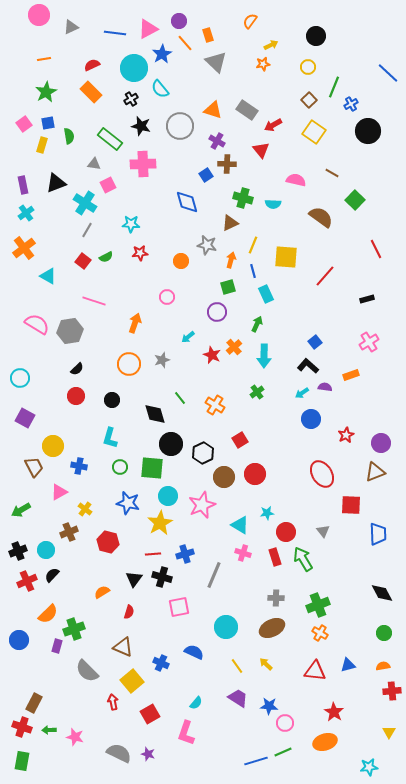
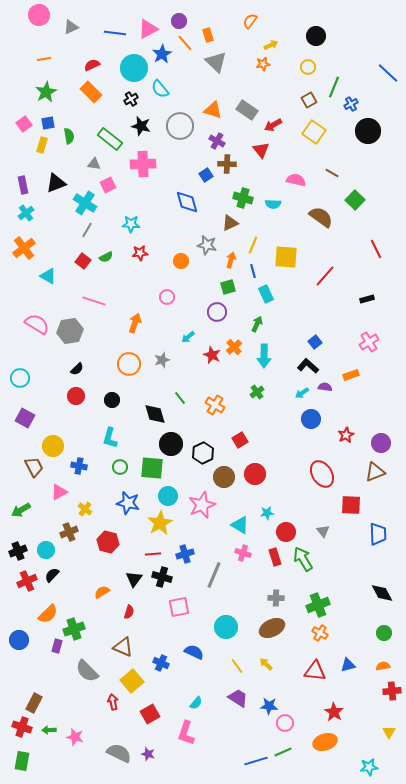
brown square at (309, 100): rotated 14 degrees clockwise
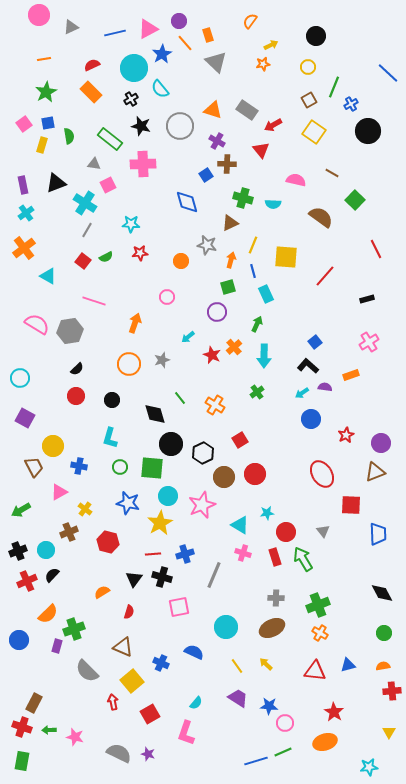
blue line at (115, 33): rotated 20 degrees counterclockwise
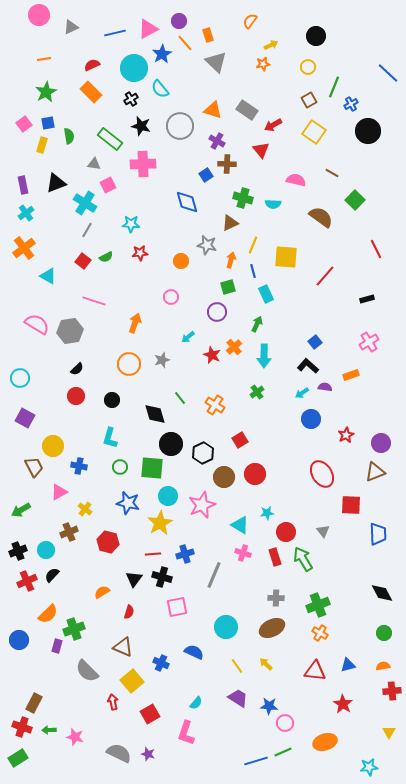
pink circle at (167, 297): moved 4 px right
pink square at (179, 607): moved 2 px left
red star at (334, 712): moved 9 px right, 8 px up
green rectangle at (22, 761): moved 4 px left, 3 px up; rotated 48 degrees clockwise
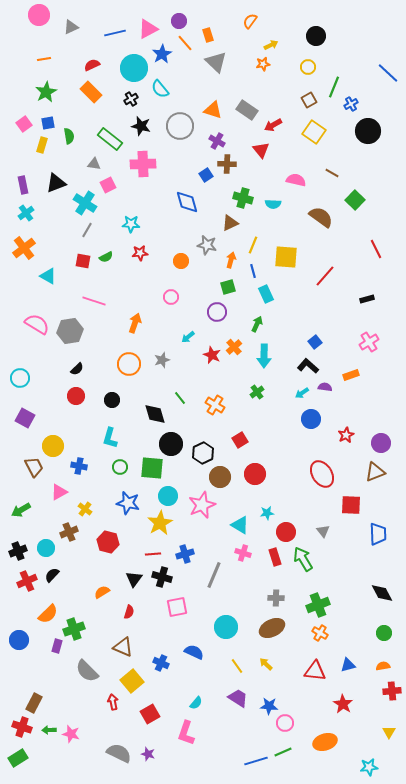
red square at (83, 261): rotated 28 degrees counterclockwise
brown circle at (224, 477): moved 4 px left
cyan circle at (46, 550): moved 2 px up
pink star at (75, 737): moved 4 px left, 3 px up
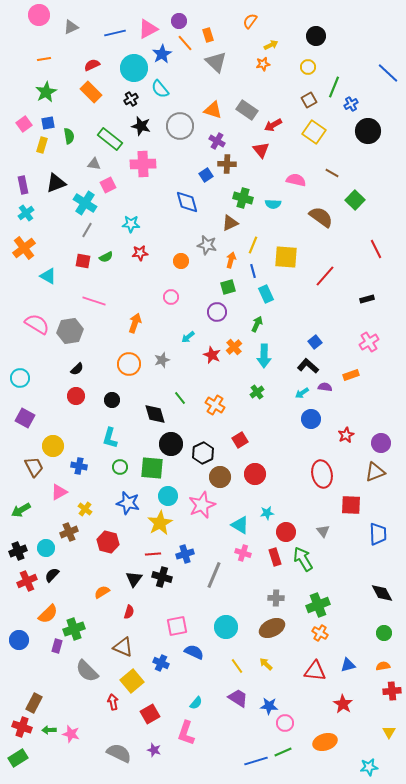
red ellipse at (322, 474): rotated 20 degrees clockwise
pink square at (177, 607): moved 19 px down
purple star at (148, 754): moved 6 px right, 4 px up
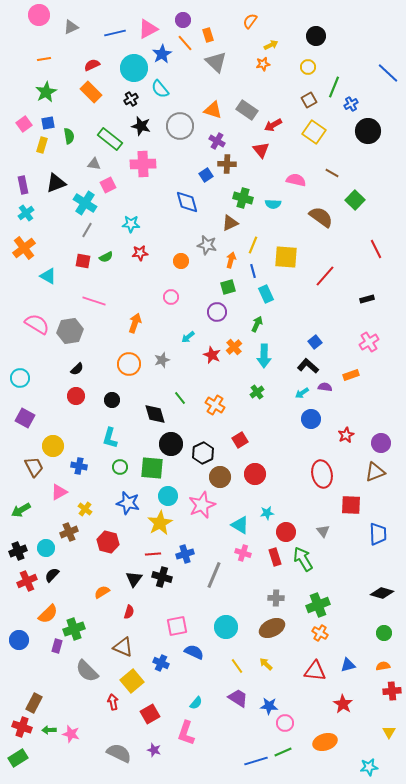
purple circle at (179, 21): moved 4 px right, 1 px up
black diamond at (382, 593): rotated 45 degrees counterclockwise
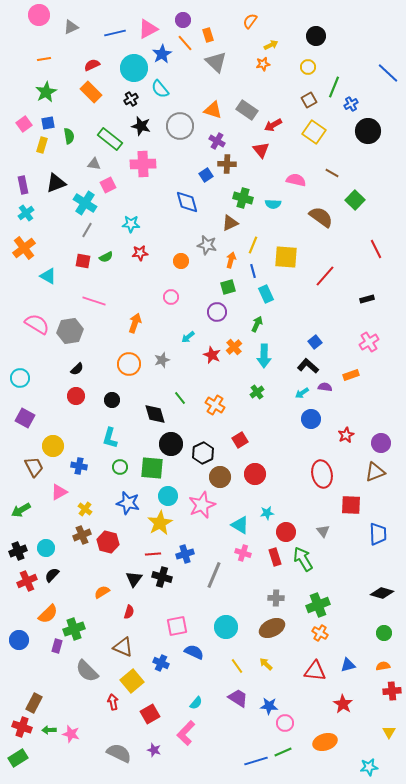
brown cross at (69, 532): moved 13 px right, 3 px down
pink L-shape at (186, 733): rotated 25 degrees clockwise
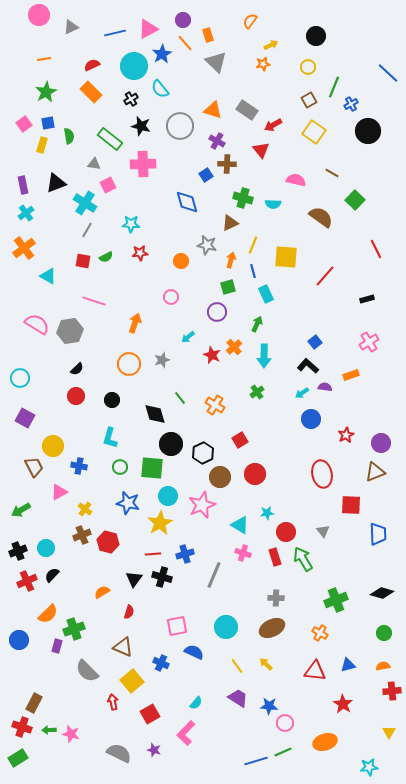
cyan circle at (134, 68): moved 2 px up
green cross at (318, 605): moved 18 px right, 5 px up
